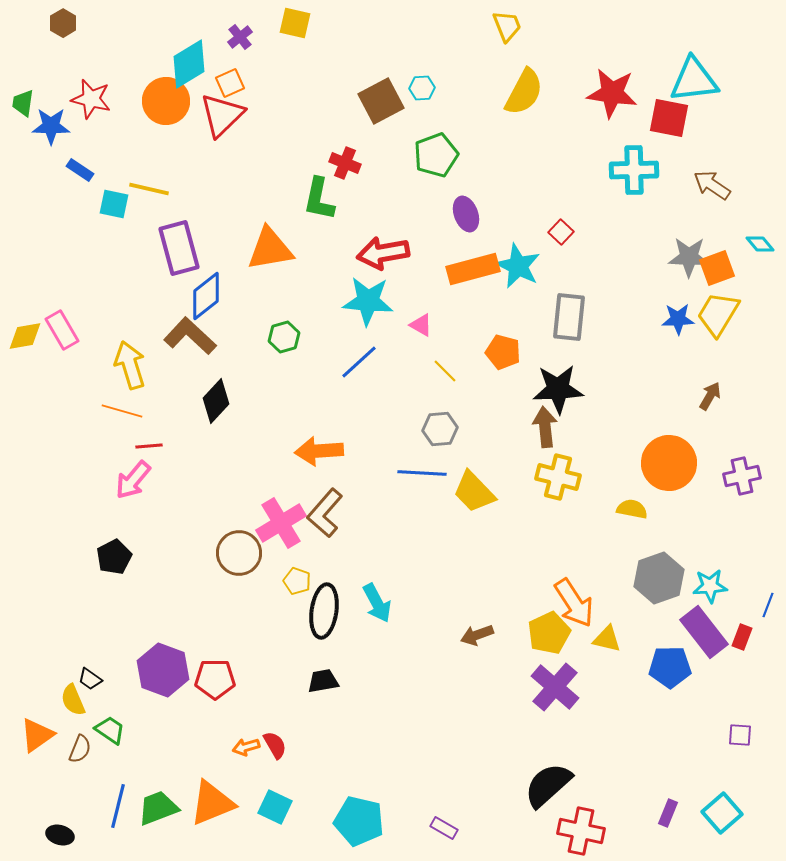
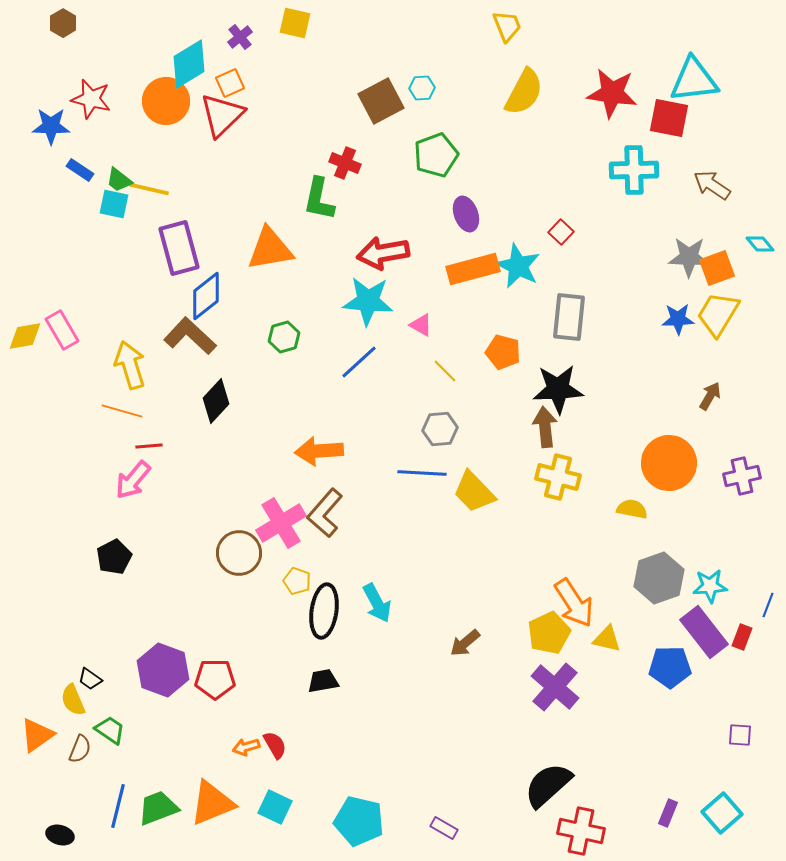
green trapezoid at (23, 103): moved 96 px right, 77 px down; rotated 60 degrees counterclockwise
brown arrow at (477, 635): moved 12 px left, 8 px down; rotated 20 degrees counterclockwise
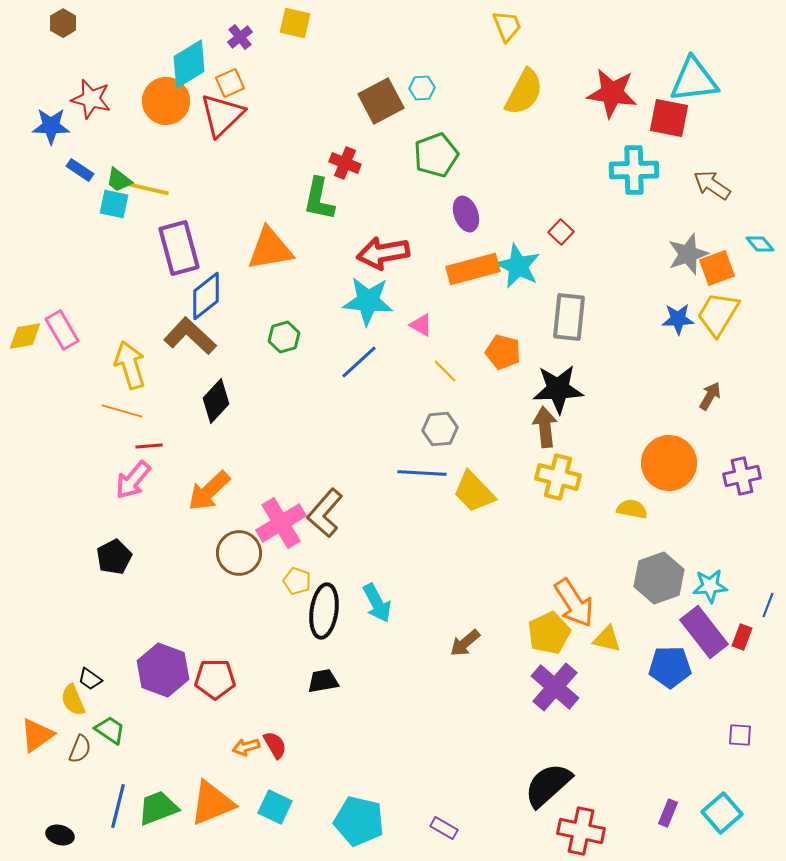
gray star at (689, 257): moved 1 px left, 3 px up; rotated 21 degrees counterclockwise
orange arrow at (319, 451): moved 110 px left, 40 px down; rotated 39 degrees counterclockwise
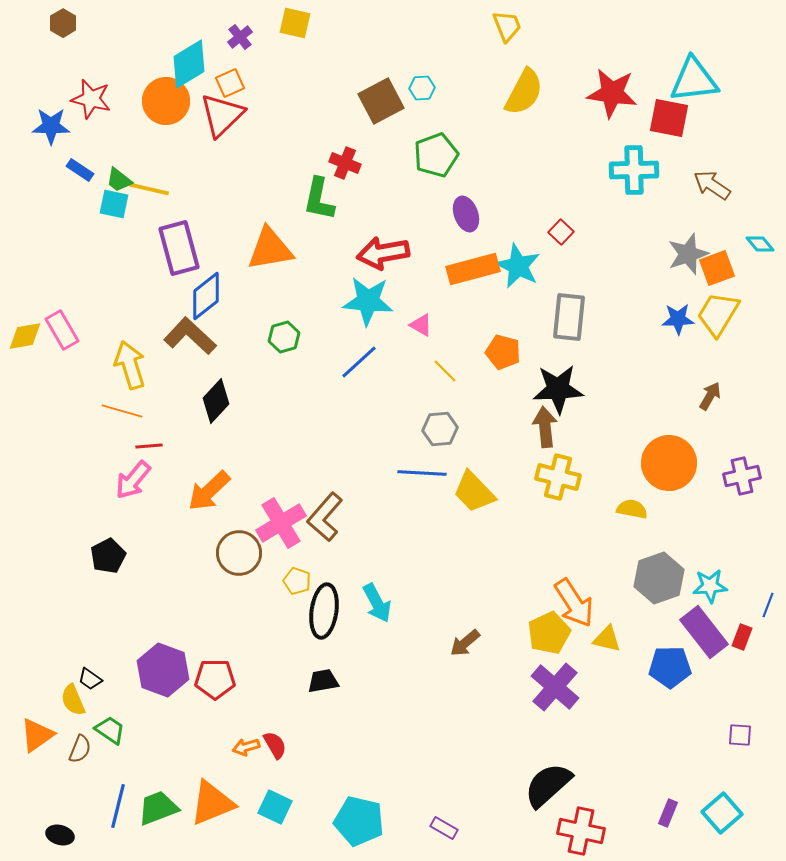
brown L-shape at (325, 513): moved 4 px down
black pentagon at (114, 557): moved 6 px left, 1 px up
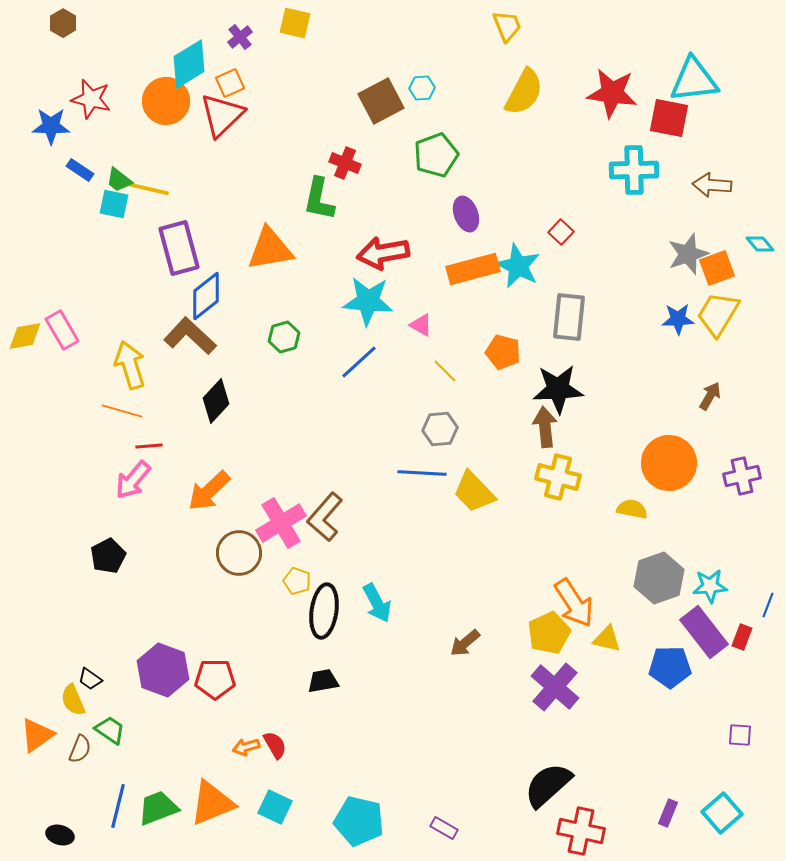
brown arrow at (712, 185): rotated 30 degrees counterclockwise
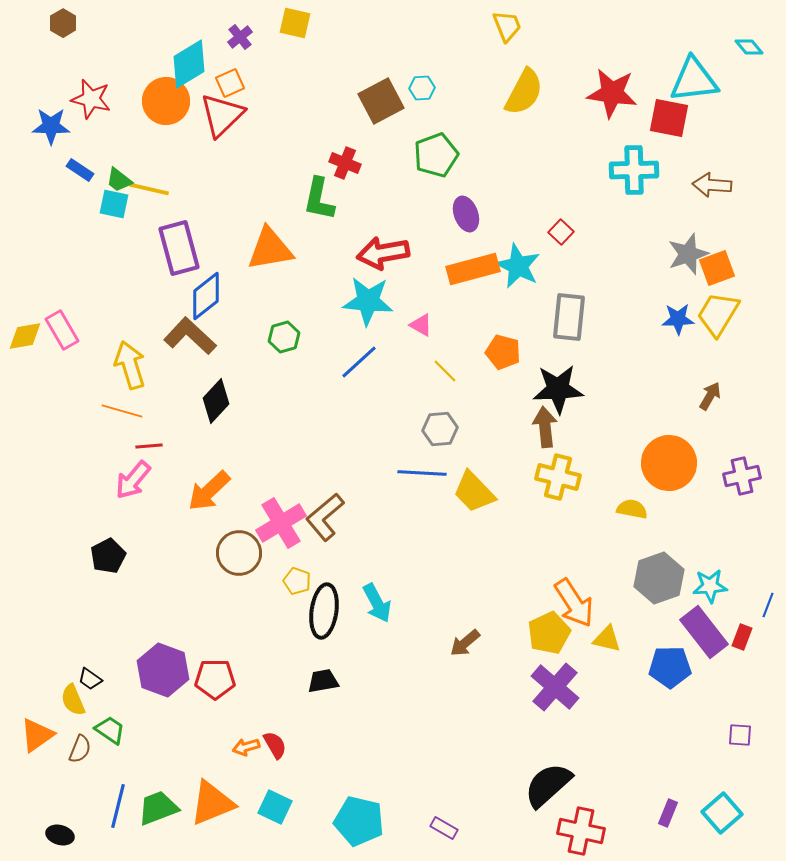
cyan diamond at (760, 244): moved 11 px left, 197 px up
brown L-shape at (325, 517): rotated 9 degrees clockwise
